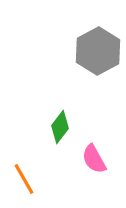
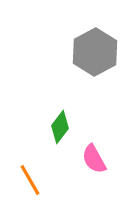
gray hexagon: moved 3 px left, 1 px down
orange line: moved 6 px right, 1 px down
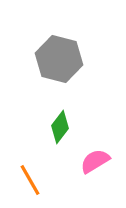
gray hexagon: moved 36 px left, 7 px down; rotated 18 degrees counterclockwise
pink semicircle: moved 1 px right, 2 px down; rotated 88 degrees clockwise
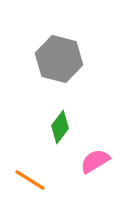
orange line: rotated 28 degrees counterclockwise
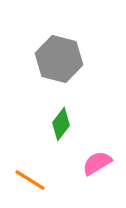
green diamond: moved 1 px right, 3 px up
pink semicircle: moved 2 px right, 2 px down
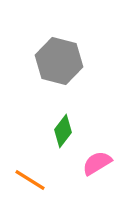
gray hexagon: moved 2 px down
green diamond: moved 2 px right, 7 px down
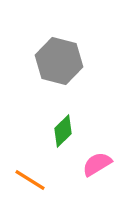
green diamond: rotated 8 degrees clockwise
pink semicircle: moved 1 px down
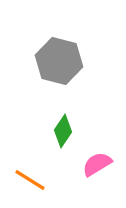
green diamond: rotated 12 degrees counterclockwise
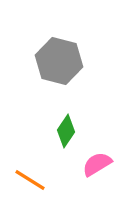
green diamond: moved 3 px right
